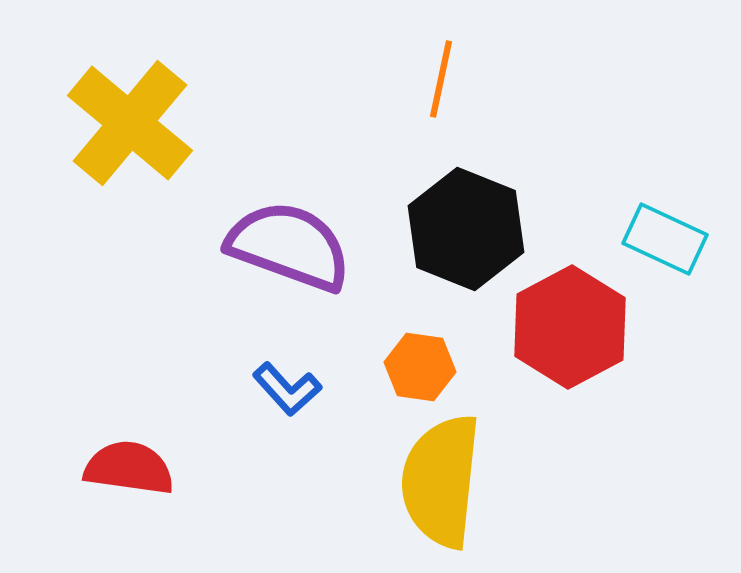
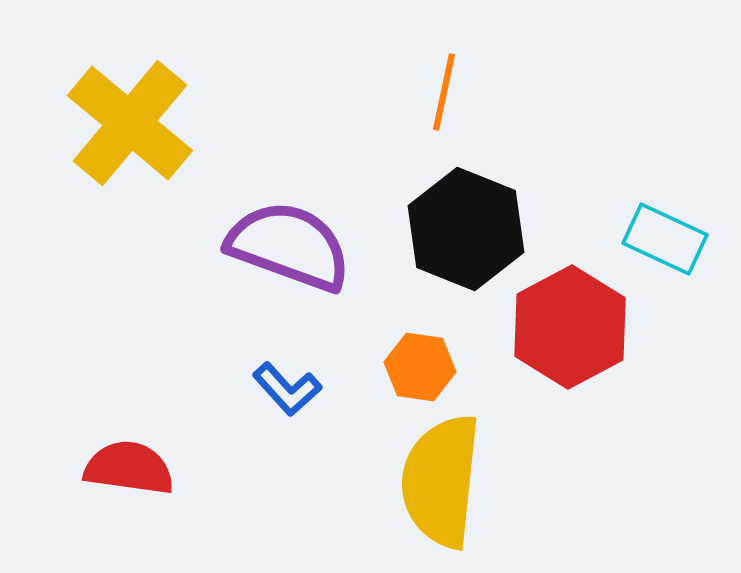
orange line: moved 3 px right, 13 px down
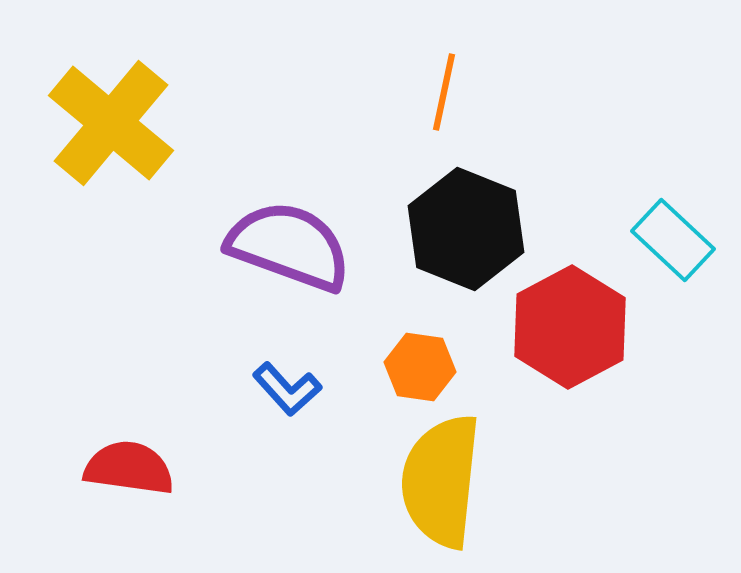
yellow cross: moved 19 px left
cyan rectangle: moved 8 px right, 1 px down; rotated 18 degrees clockwise
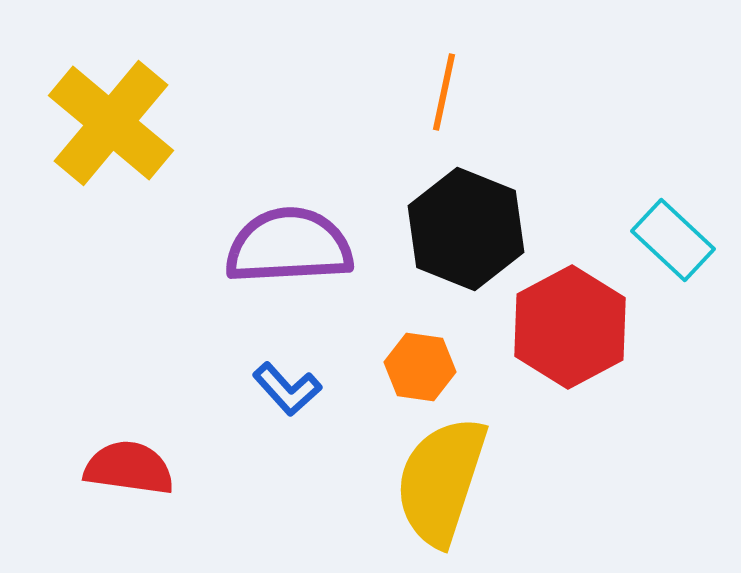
purple semicircle: rotated 23 degrees counterclockwise
yellow semicircle: rotated 12 degrees clockwise
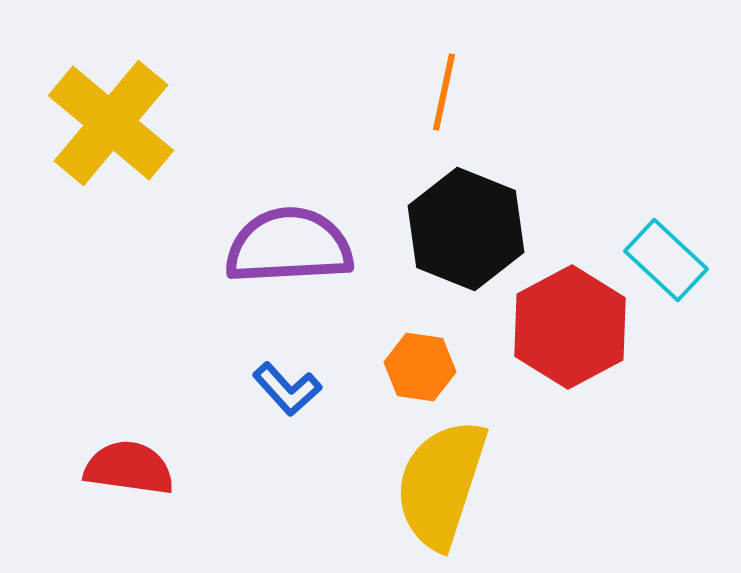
cyan rectangle: moved 7 px left, 20 px down
yellow semicircle: moved 3 px down
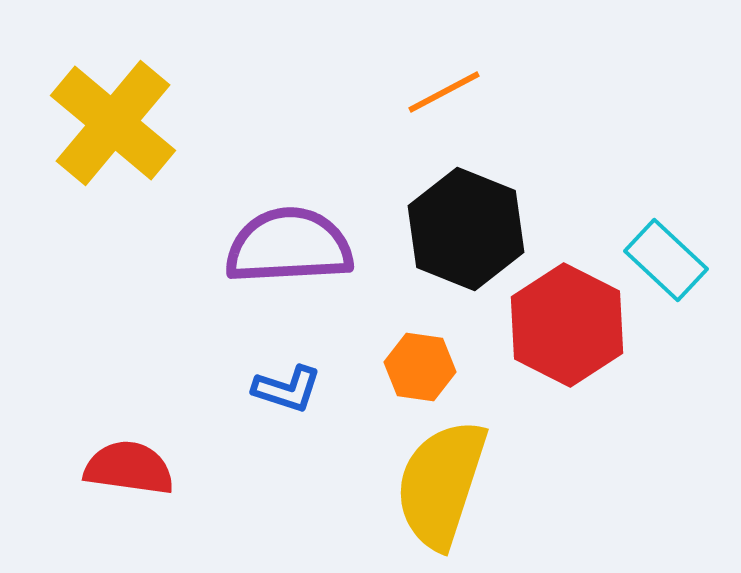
orange line: rotated 50 degrees clockwise
yellow cross: moved 2 px right
red hexagon: moved 3 px left, 2 px up; rotated 5 degrees counterclockwise
blue L-shape: rotated 30 degrees counterclockwise
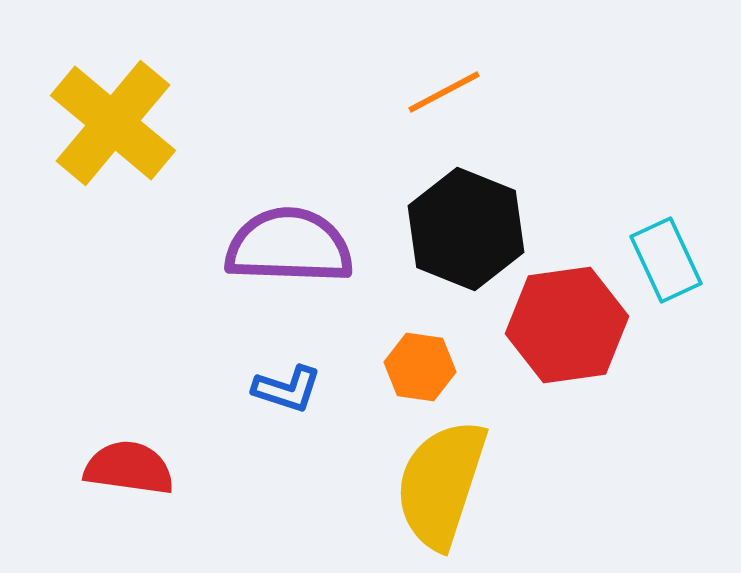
purple semicircle: rotated 5 degrees clockwise
cyan rectangle: rotated 22 degrees clockwise
red hexagon: rotated 25 degrees clockwise
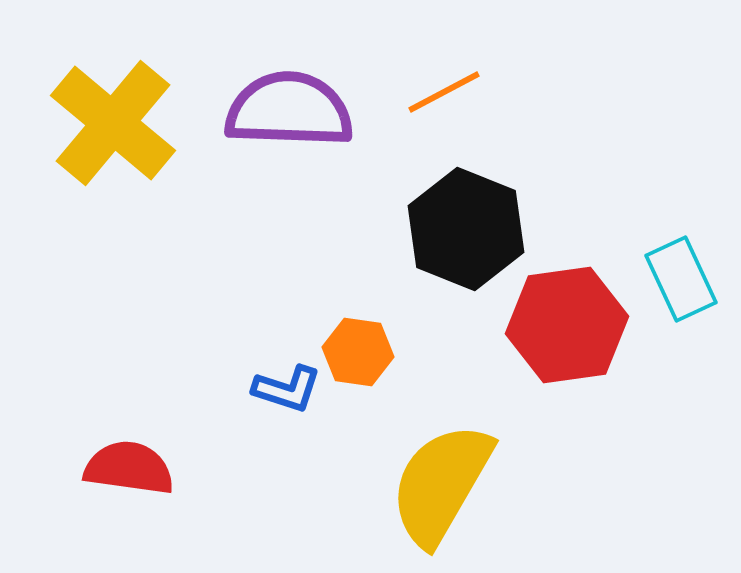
purple semicircle: moved 136 px up
cyan rectangle: moved 15 px right, 19 px down
orange hexagon: moved 62 px left, 15 px up
yellow semicircle: rotated 12 degrees clockwise
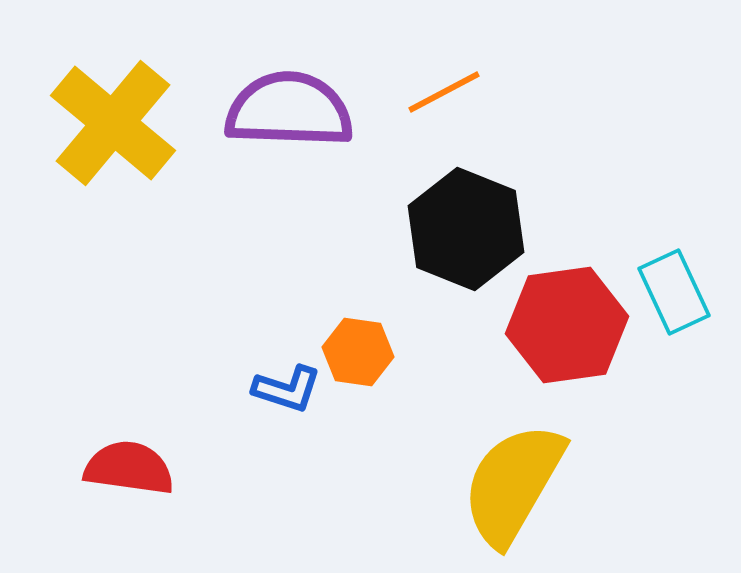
cyan rectangle: moved 7 px left, 13 px down
yellow semicircle: moved 72 px right
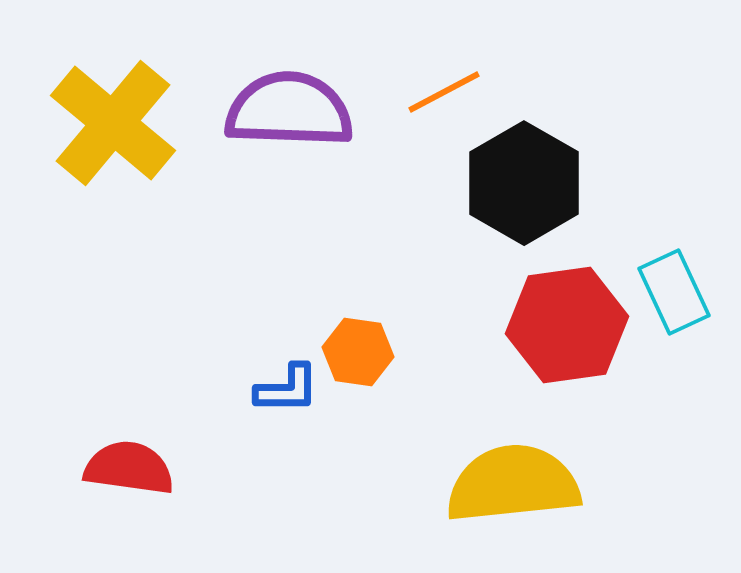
black hexagon: moved 58 px right, 46 px up; rotated 8 degrees clockwise
blue L-shape: rotated 18 degrees counterclockwise
yellow semicircle: rotated 54 degrees clockwise
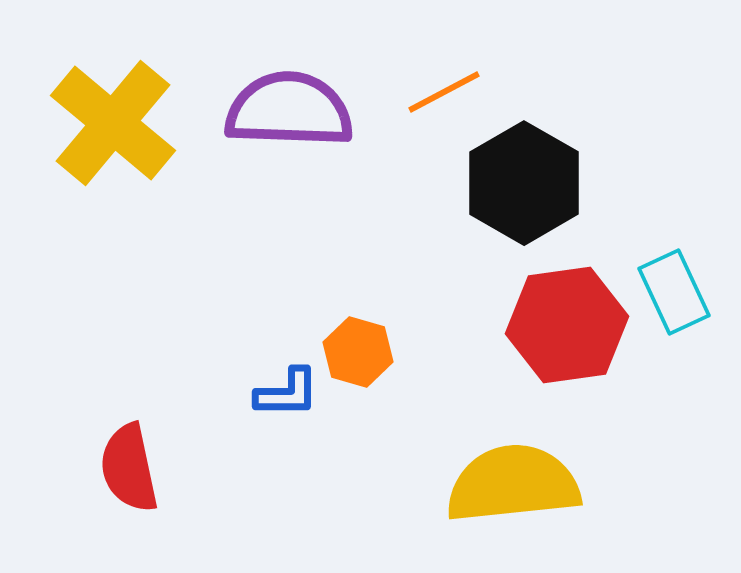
orange hexagon: rotated 8 degrees clockwise
blue L-shape: moved 4 px down
red semicircle: rotated 110 degrees counterclockwise
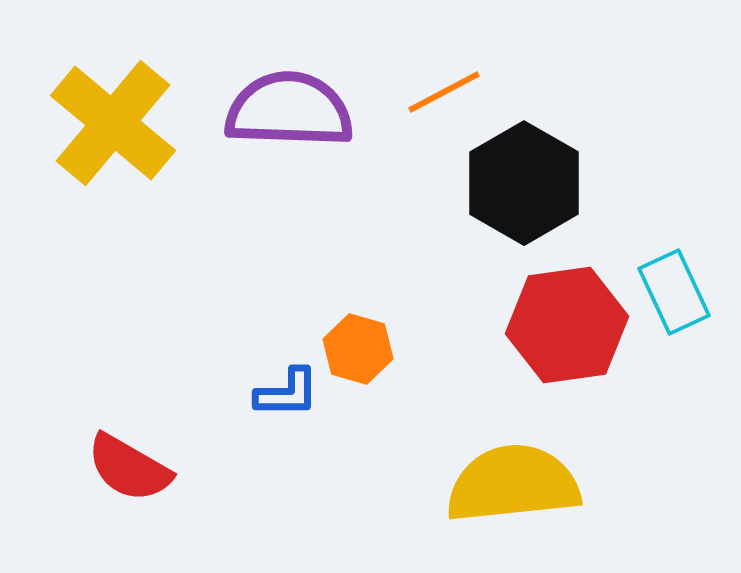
orange hexagon: moved 3 px up
red semicircle: rotated 48 degrees counterclockwise
